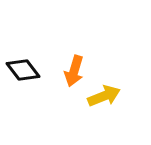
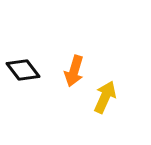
yellow arrow: moved 1 px right, 1 px down; rotated 44 degrees counterclockwise
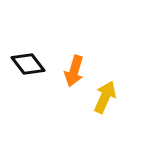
black diamond: moved 5 px right, 6 px up
